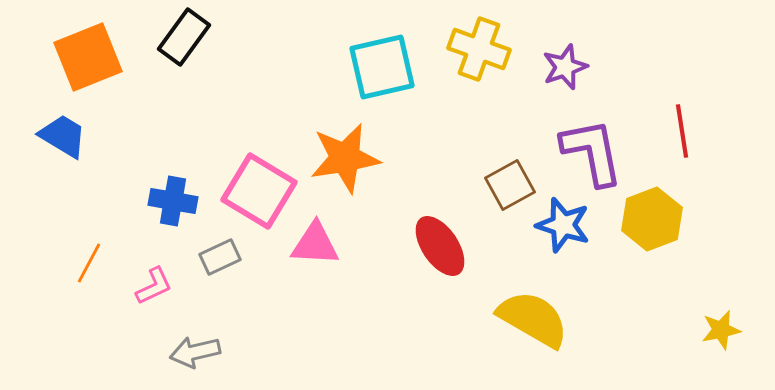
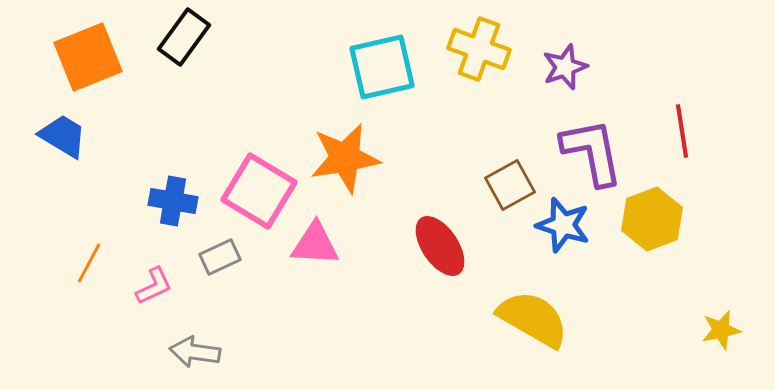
gray arrow: rotated 21 degrees clockwise
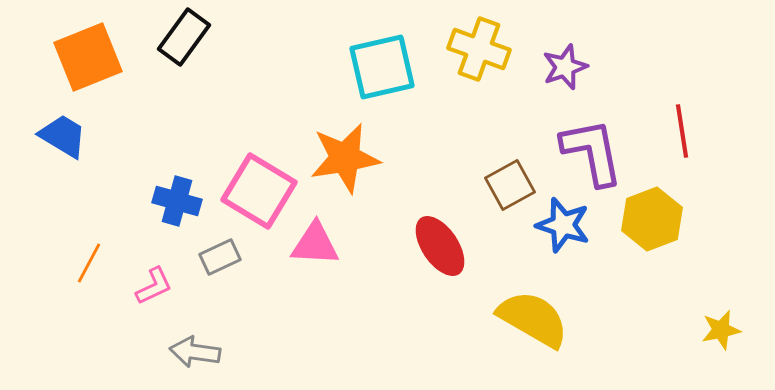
blue cross: moved 4 px right; rotated 6 degrees clockwise
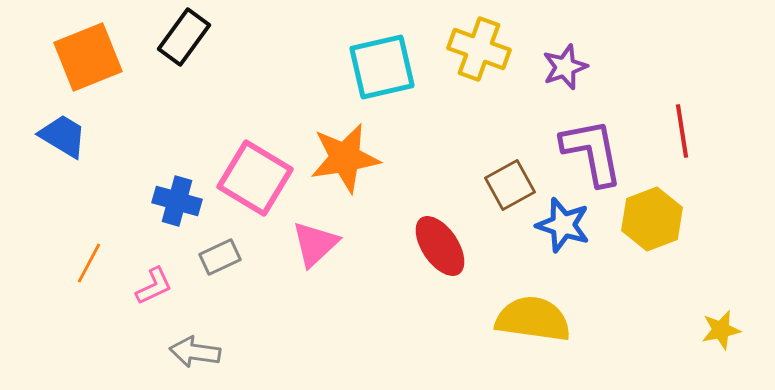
pink square: moved 4 px left, 13 px up
pink triangle: rotated 46 degrees counterclockwise
yellow semicircle: rotated 22 degrees counterclockwise
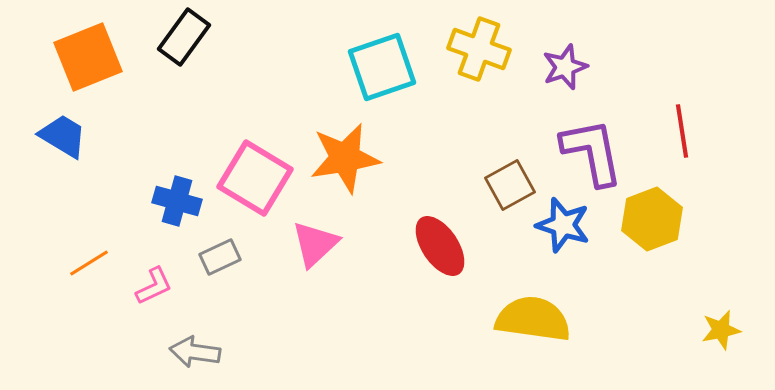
cyan square: rotated 6 degrees counterclockwise
orange line: rotated 30 degrees clockwise
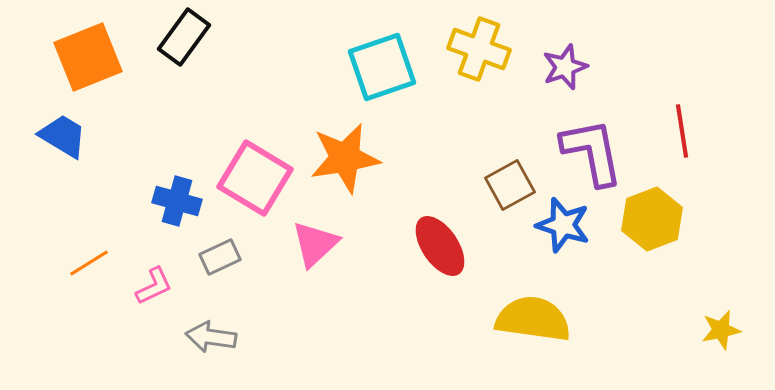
gray arrow: moved 16 px right, 15 px up
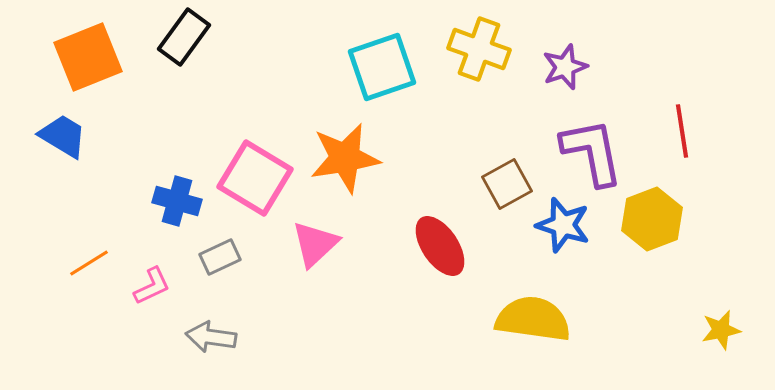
brown square: moved 3 px left, 1 px up
pink L-shape: moved 2 px left
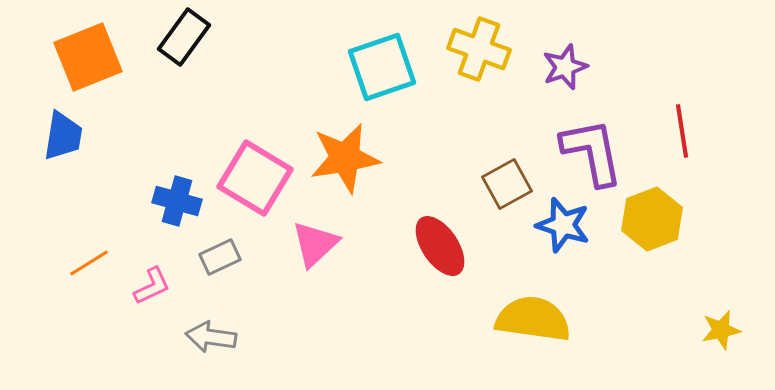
blue trapezoid: rotated 68 degrees clockwise
